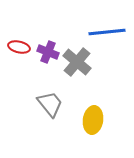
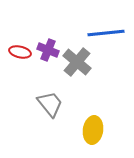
blue line: moved 1 px left, 1 px down
red ellipse: moved 1 px right, 5 px down
purple cross: moved 2 px up
yellow ellipse: moved 10 px down
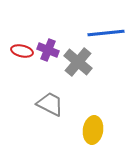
red ellipse: moved 2 px right, 1 px up
gray cross: moved 1 px right
gray trapezoid: rotated 24 degrees counterclockwise
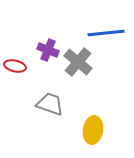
red ellipse: moved 7 px left, 15 px down
gray trapezoid: rotated 8 degrees counterclockwise
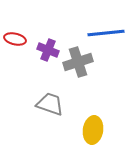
gray cross: rotated 32 degrees clockwise
red ellipse: moved 27 px up
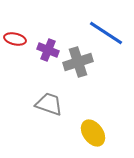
blue line: rotated 39 degrees clockwise
gray trapezoid: moved 1 px left
yellow ellipse: moved 3 px down; rotated 44 degrees counterclockwise
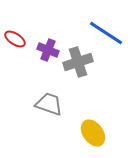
red ellipse: rotated 20 degrees clockwise
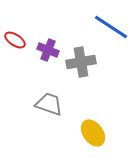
blue line: moved 5 px right, 6 px up
red ellipse: moved 1 px down
gray cross: moved 3 px right; rotated 8 degrees clockwise
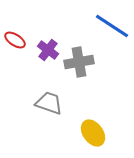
blue line: moved 1 px right, 1 px up
purple cross: rotated 15 degrees clockwise
gray cross: moved 2 px left
gray trapezoid: moved 1 px up
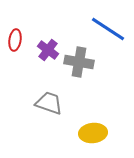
blue line: moved 4 px left, 3 px down
red ellipse: rotated 65 degrees clockwise
gray cross: rotated 20 degrees clockwise
yellow ellipse: rotated 60 degrees counterclockwise
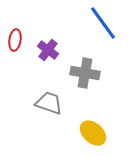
blue line: moved 5 px left, 6 px up; rotated 21 degrees clockwise
gray cross: moved 6 px right, 11 px down
yellow ellipse: rotated 48 degrees clockwise
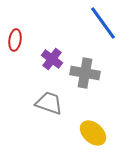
purple cross: moved 4 px right, 9 px down
